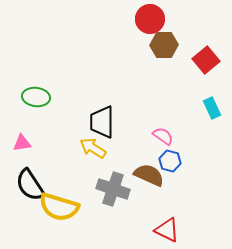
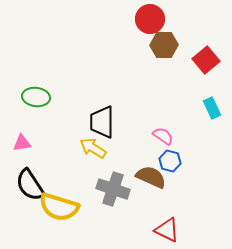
brown semicircle: moved 2 px right, 2 px down
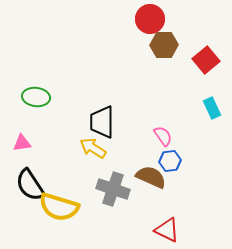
pink semicircle: rotated 20 degrees clockwise
blue hexagon: rotated 20 degrees counterclockwise
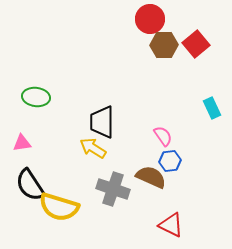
red square: moved 10 px left, 16 px up
red triangle: moved 4 px right, 5 px up
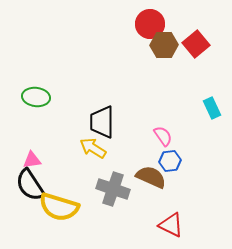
red circle: moved 5 px down
pink triangle: moved 10 px right, 17 px down
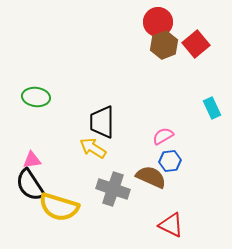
red circle: moved 8 px right, 2 px up
brown hexagon: rotated 20 degrees counterclockwise
pink semicircle: rotated 85 degrees counterclockwise
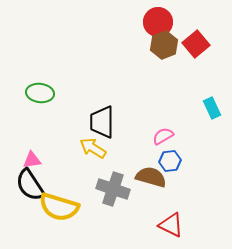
green ellipse: moved 4 px right, 4 px up
brown semicircle: rotated 8 degrees counterclockwise
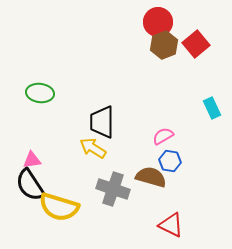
blue hexagon: rotated 15 degrees clockwise
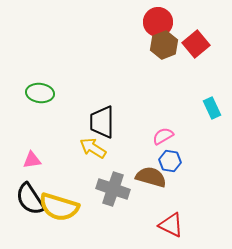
black semicircle: moved 14 px down
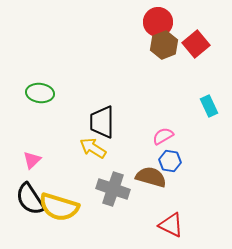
cyan rectangle: moved 3 px left, 2 px up
pink triangle: rotated 36 degrees counterclockwise
